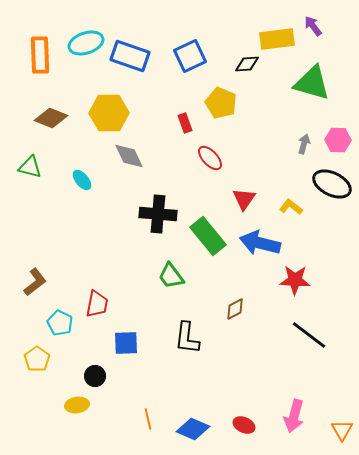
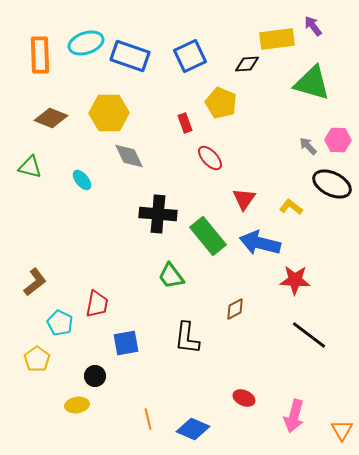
gray arrow at (304, 144): moved 4 px right, 2 px down; rotated 60 degrees counterclockwise
blue square at (126, 343): rotated 8 degrees counterclockwise
red ellipse at (244, 425): moved 27 px up
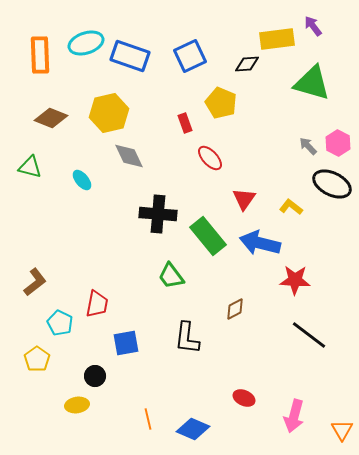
yellow hexagon at (109, 113): rotated 12 degrees counterclockwise
pink hexagon at (338, 140): moved 3 px down; rotated 25 degrees clockwise
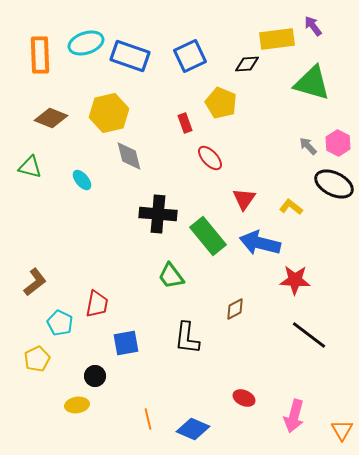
gray diamond at (129, 156): rotated 12 degrees clockwise
black ellipse at (332, 184): moved 2 px right
yellow pentagon at (37, 359): rotated 10 degrees clockwise
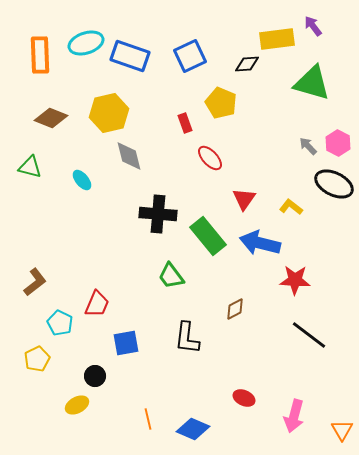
red trapezoid at (97, 304): rotated 12 degrees clockwise
yellow ellipse at (77, 405): rotated 20 degrees counterclockwise
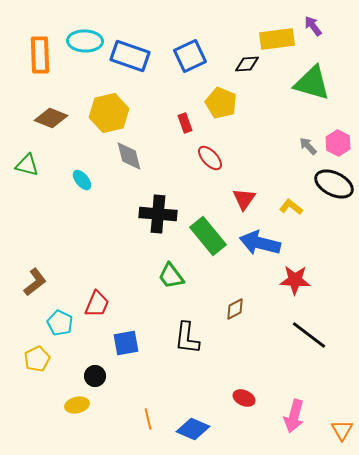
cyan ellipse at (86, 43): moved 1 px left, 2 px up; rotated 20 degrees clockwise
green triangle at (30, 167): moved 3 px left, 2 px up
yellow ellipse at (77, 405): rotated 15 degrees clockwise
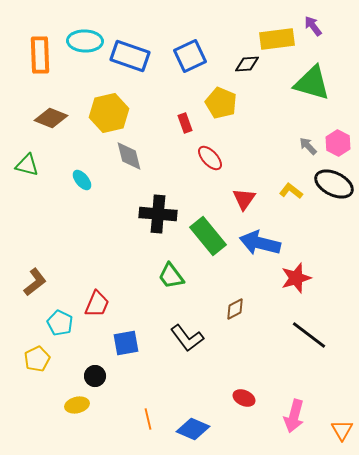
yellow L-shape at (291, 207): moved 16 px up
red star at (295, 280): moved 1 px right, 2 px up; rotated 20 degrees counterclockwise
black L-shape at (187, 338): rotated 44 degrees counterclockwise
